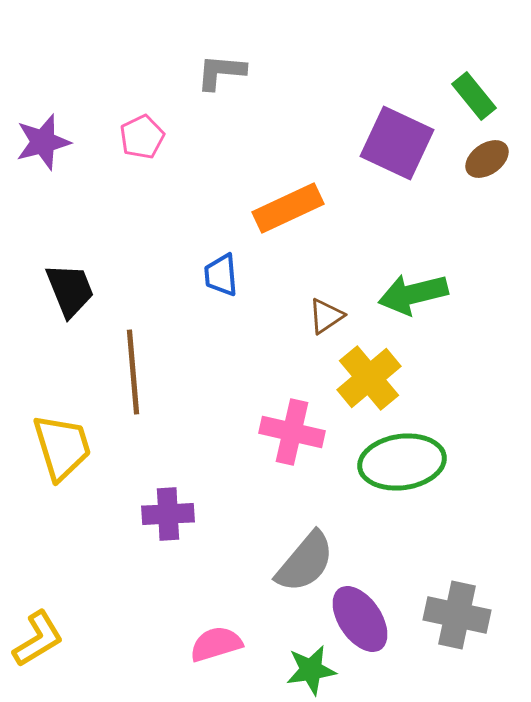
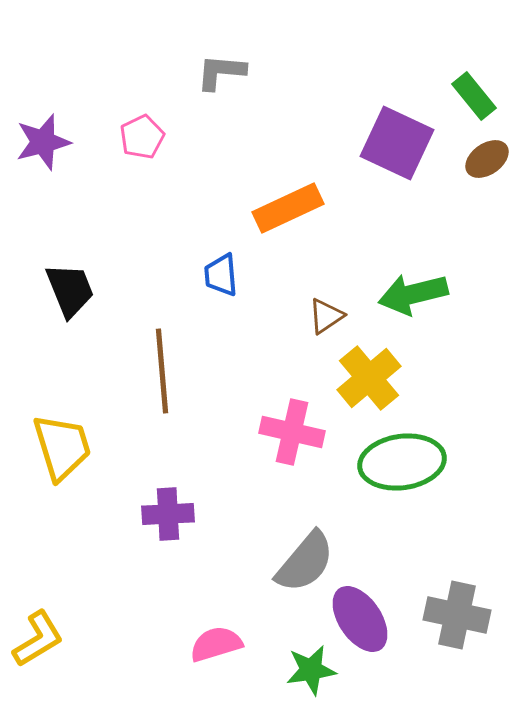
brown line: moved 29 px right, 1 px up
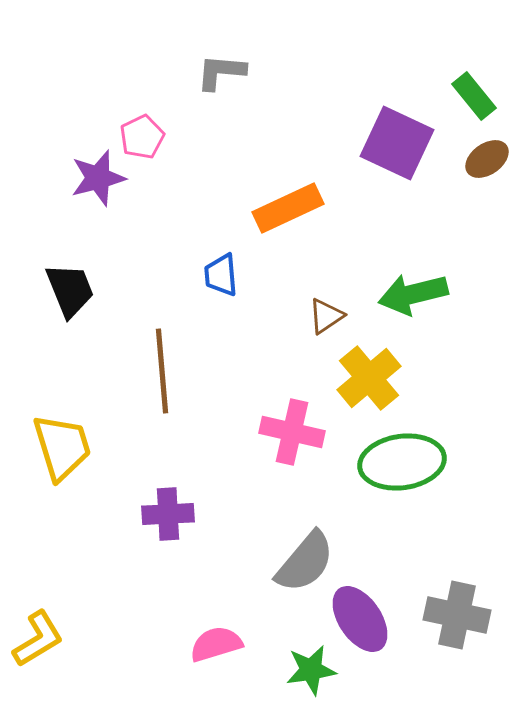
purple star: moved 55 px right, 36 px down
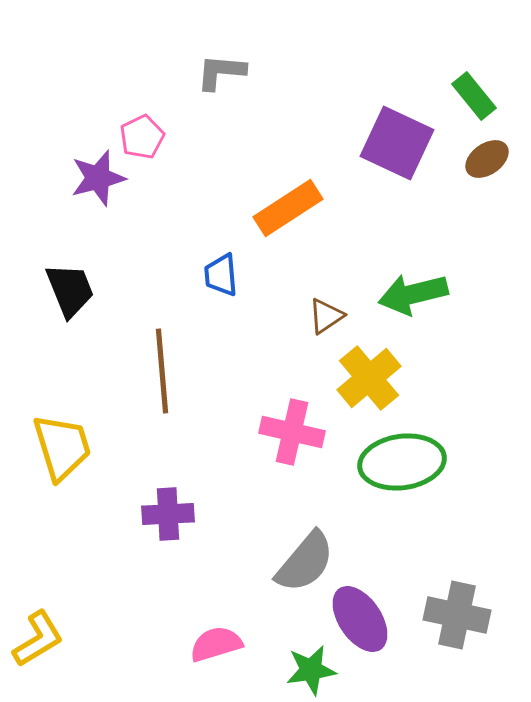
orange rectangle: rotated 8 degrees counterclockwise
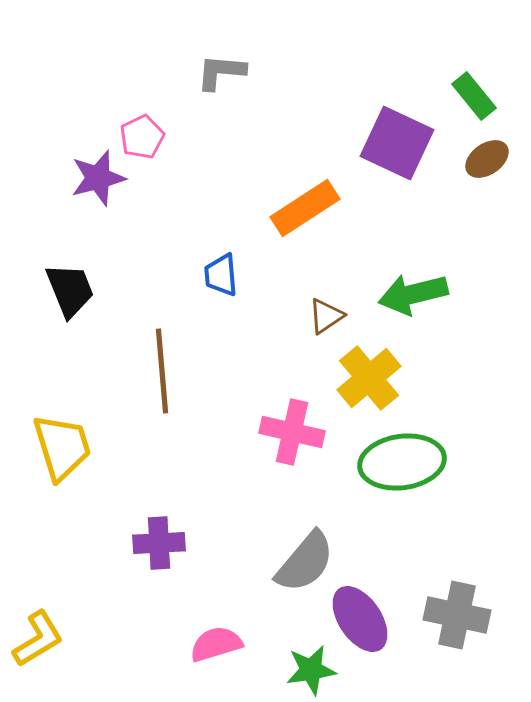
orange rectangle: moved 17 px right
purple cross: moved 9 px left, 29 px down
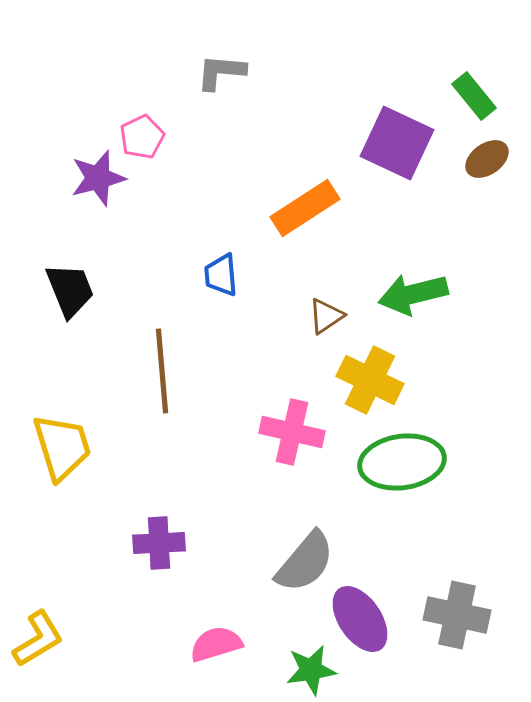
yellow cross: moved 1 px right, 2 px down; rotated 24 degrees counterclockwise
